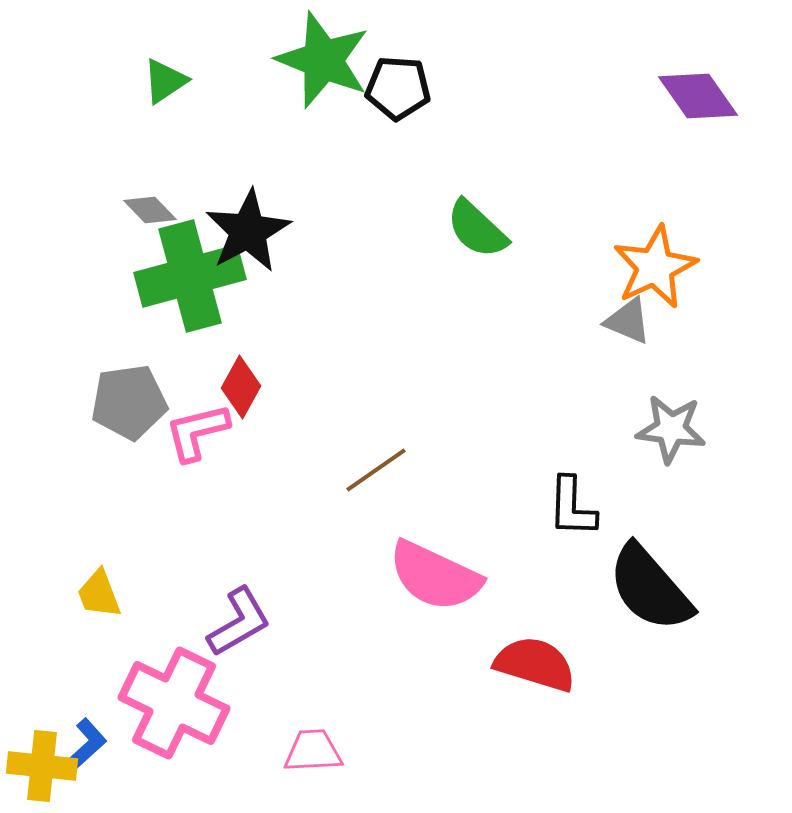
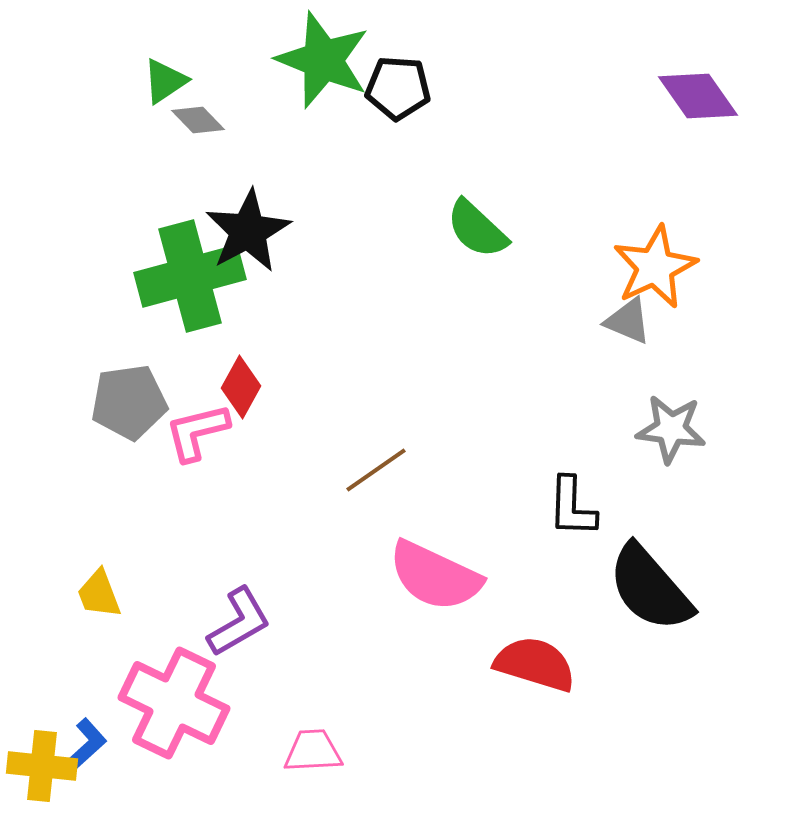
gray diamond: moved 48 px right, 90 px up
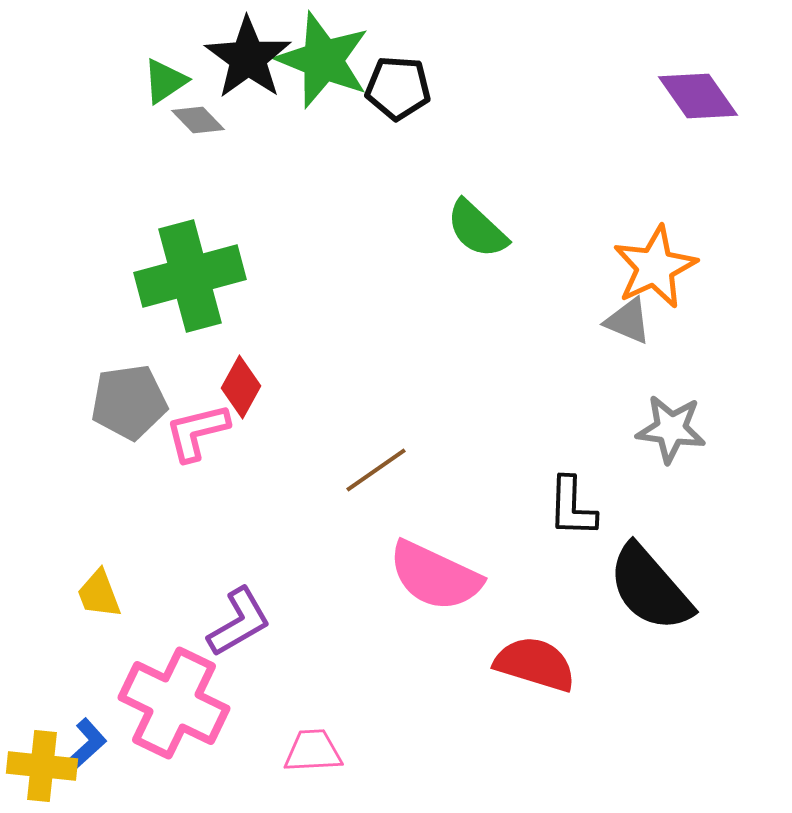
black star: moved 173 px up; rotated 8 degrees counterclockwise
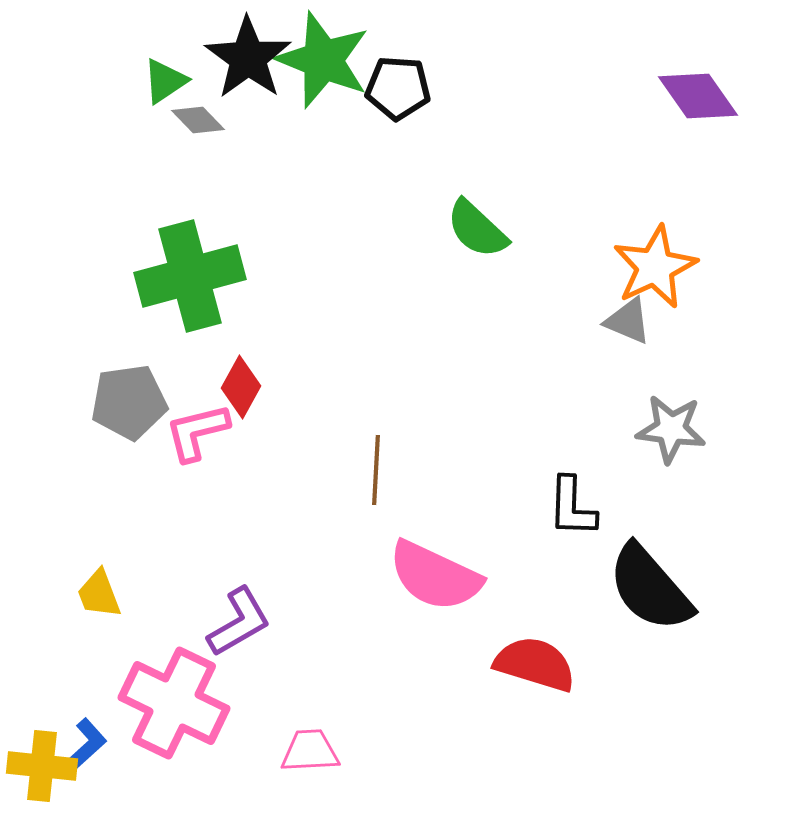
brown line: rotated 52 degrees counterclockwise
pink trapezoid: moved 3 px left
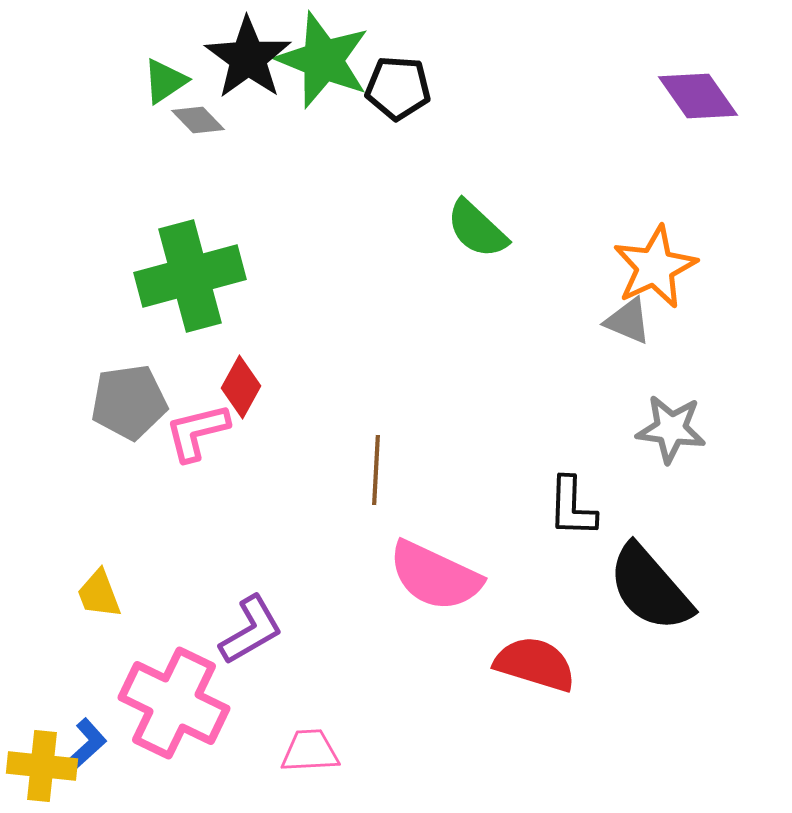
purple L-shape: moved 12 px right, 8 px down
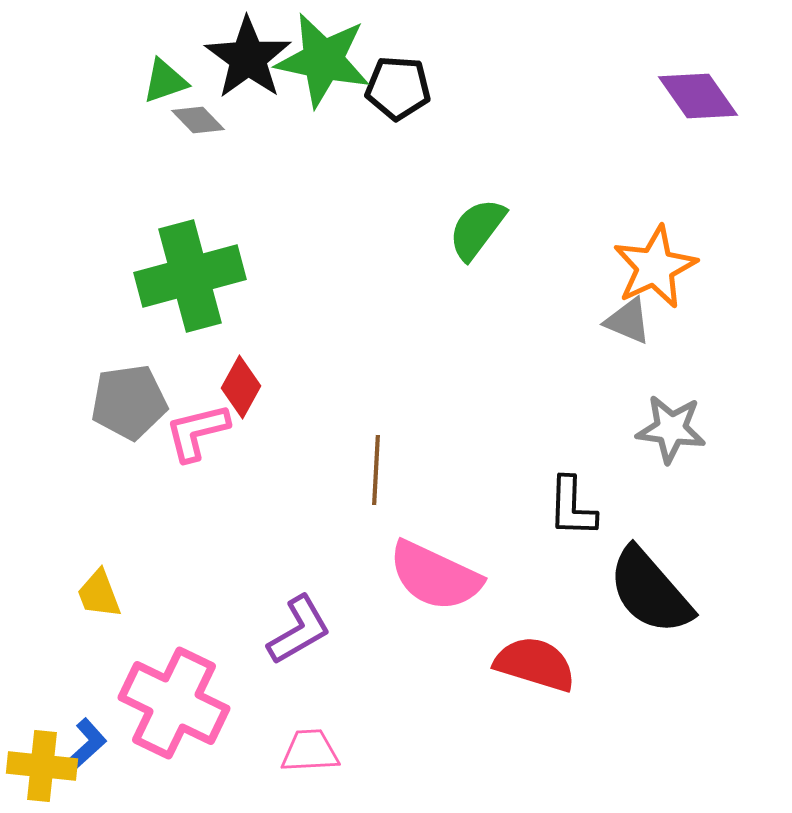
green star: rotated 10 degrees counterclockwise
green triangle: rotated 15 degrees clockwise
green semicircle: rotated 84 degrees clockwise
black semicircle: moved 3 px down
purple L-shape: moved 48 px right
